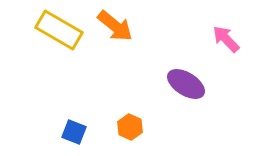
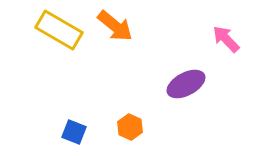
purple ellipse: rotated 60 degrees counterclockwise
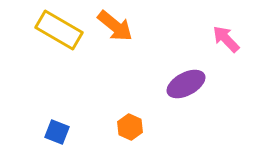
blue square: moved 17 px left
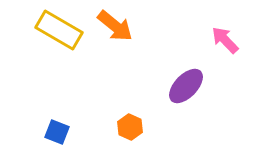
pink arrow: moved 1 px left, 1 px down
purple ellipse: moved 2 px down; rotated 18 degrees counterclockwise
